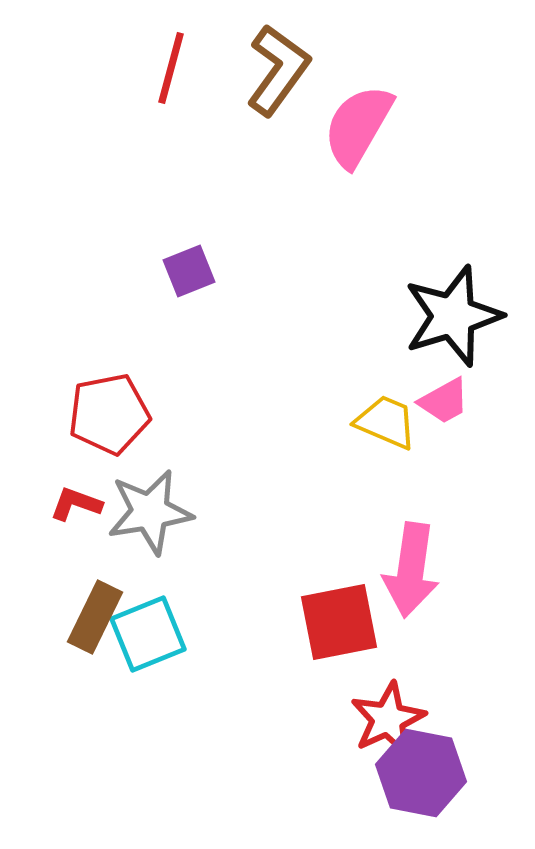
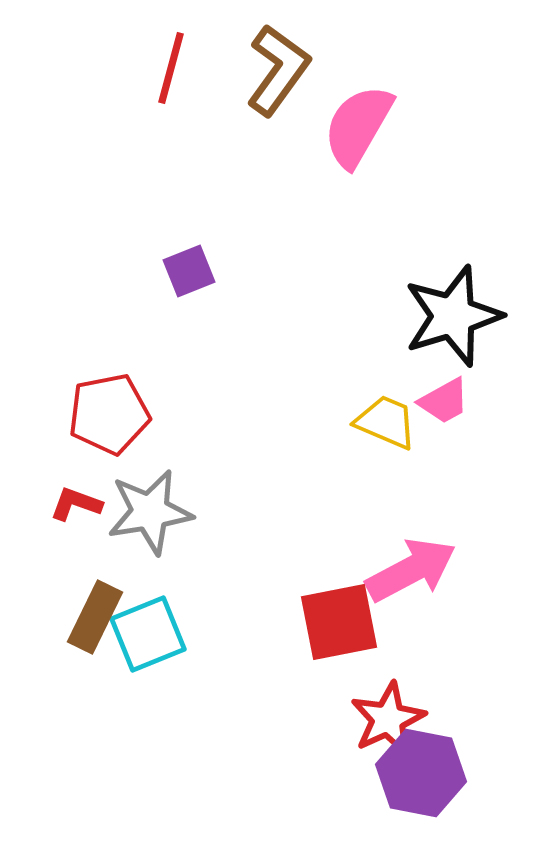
pink arrow: rotated 126 degrees counterclockwise
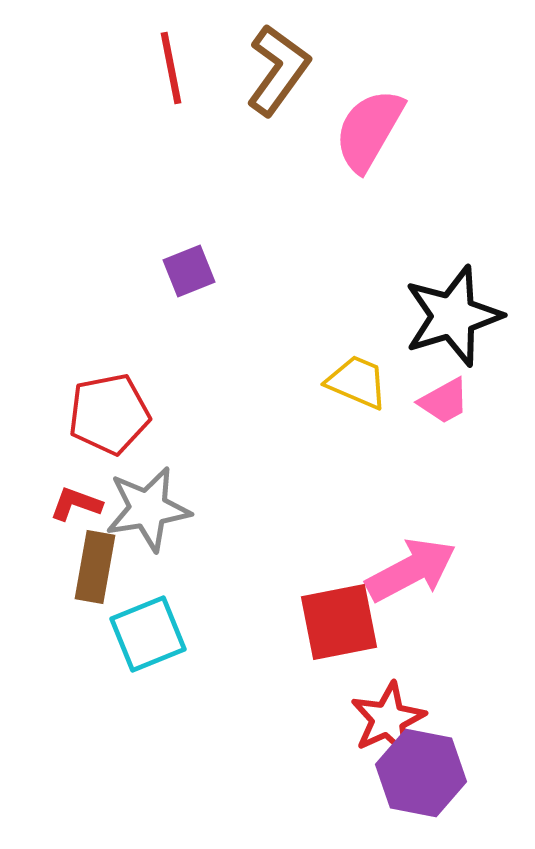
red line: rotated 26 degrees counterclockwise
pink semicircle: moved 11 px right, 4 px down
yellow trapezoid: moved 29 px left, 40 px up
gray star: moved 2 px left, 3 px up
brown rectangle: moved 50 px up; rotated 16 degrees counterclockwise
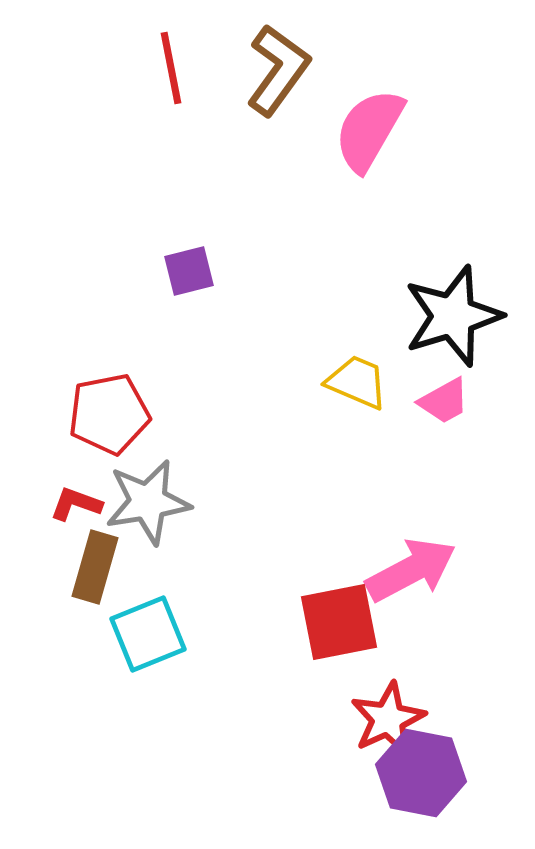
purple square: rotated 8 degrees clockwise
gray star: moved 7 px up
brown rectangle: rotated 6 degrees clockwise
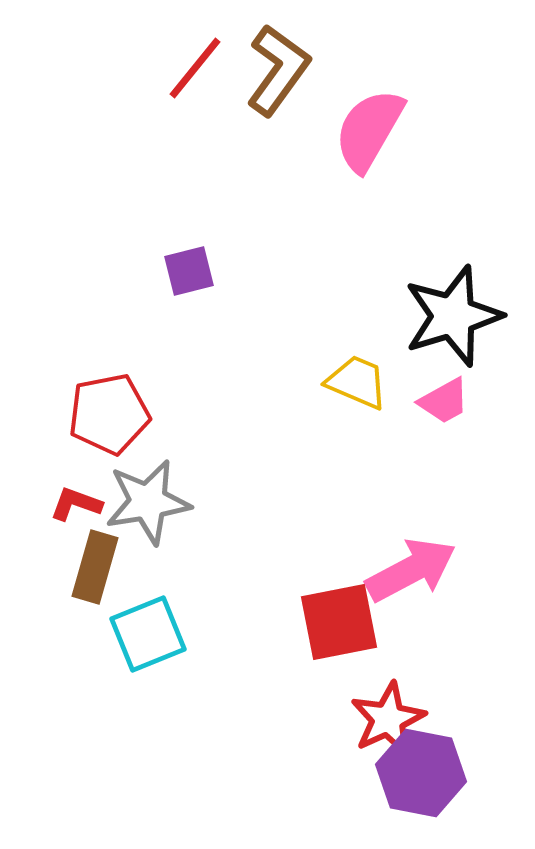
red line: moved 24 px right; rotated 50 degrees clockwise
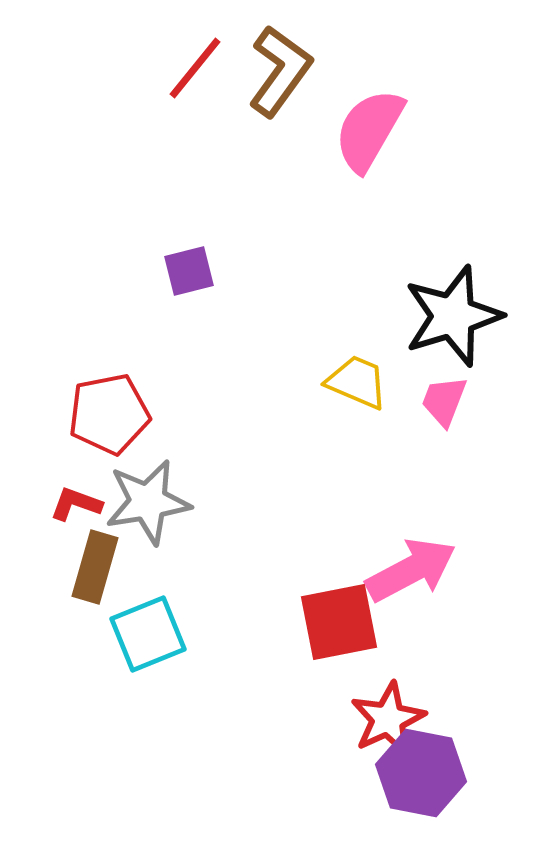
brown L-shape: moved 2 px right, 1 px down
pink trapezoid: rotated 140 degrees clockwise
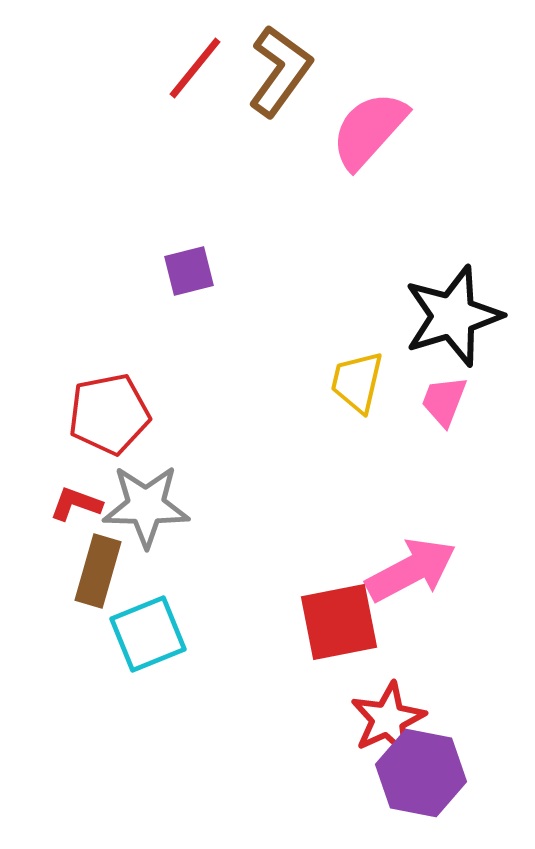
pink semicircle: rotated 12 degrees clockwise
yellow trapezoid: rotated 100 degrees counterclockwise
gray star: moved 2 px left, 4 px down; rotated 10 degrees clockwise
brown rectangle: moved 3 px right, 4 px down
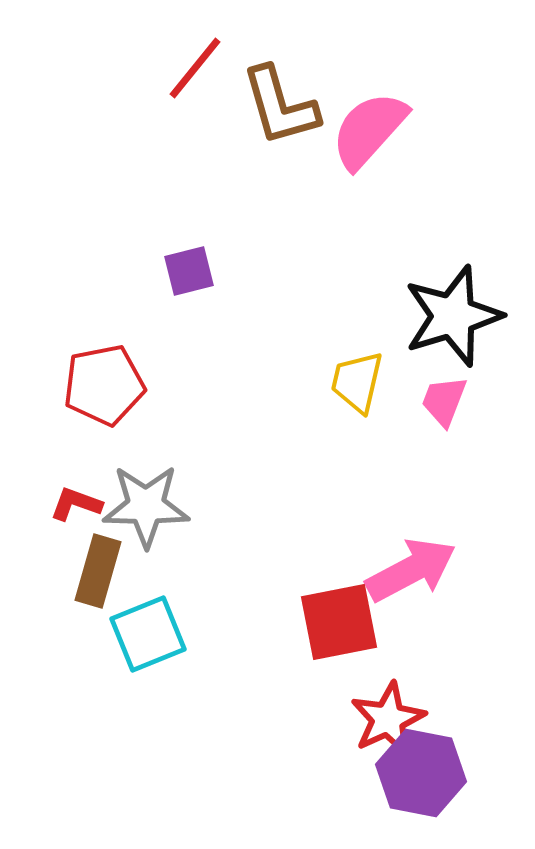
brown L-shape: moved 35 px down; rotated 128 degrees clockwise
red pentagon: moved 5 px left, 29 px up
